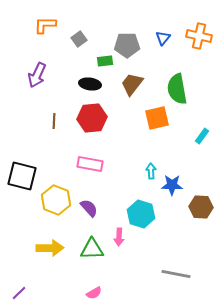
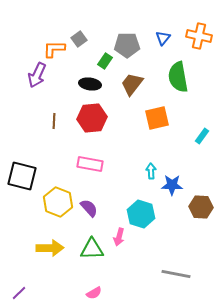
orange L-shape: moved 9 px right, 24 px down
green rectangle: rotated 49 degrees counterclockwise
green semicircle: moved 1 px right, 12 px up
yellow hexagon: moved 2 px right, 2 px down
pink arrow: rotated 12 degrees clockwise
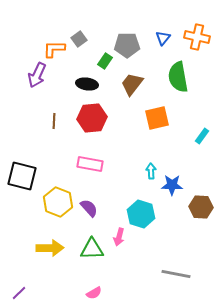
orange cross: moved 2 px left, 1 px down
black ellipse: moved 3 px left
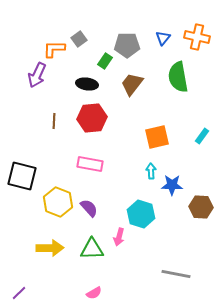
orange square: moved 19 px down
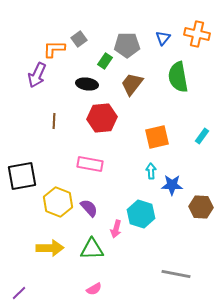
orange cross: moved 3 px up
red hexagon: moved 10 px right
black square: rotated 24 degrees counterclockwise
pink arrow: moved 3 px left, 8 px up
pink semicircle: moved 4 px up
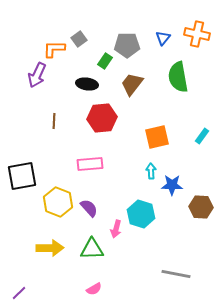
pink rectangle: rotated 15 degrees counterclockwise
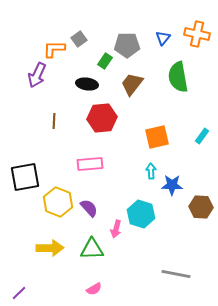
black square: moved 3 px right, 1 px down
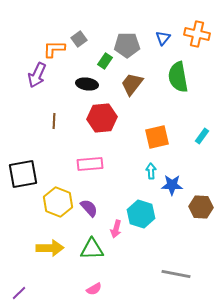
black square: moved 2 px left, 3 px up
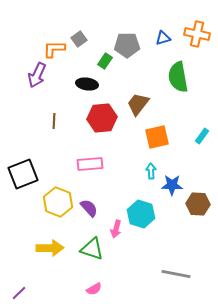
blue triangle: rotated 35 degrees clockwise
brown trapezoid: moved 6 px right, 20 px down
black square: rotated 12 degrees counterclockwise
brown hexagon: moved 3 px left, 3 px up
green triangle: rotated 20 degrees clockwise
